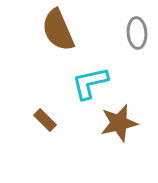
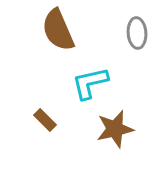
brown star: moved 4 px left, 6 px down
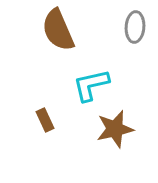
gray ellipse: moved 2 px left, 6 px up; rotated 8 degrees clockwise
cyan L-shape: moved 1 px right, 2 px down
brown rectangle: rotated 20 degrees clockwise
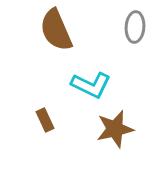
brown semicircle: moved 2 px left
cyan L-shape: rotated 141 degrees counterclockwise
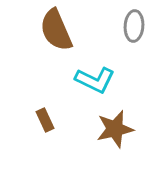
gray ellipse: moved 1 px left, 1 px up
cyan L-shape: moved 4 px right, 5 px up
